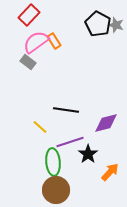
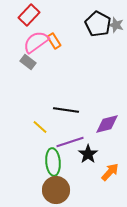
purple diamond: moved 1 px right, 1 px down
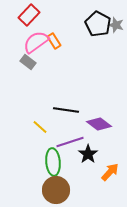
purple diamond: moved 8 px left; rotated 50 degrees clockwise
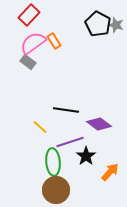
pink semicircle: moved 3 px left, 1 px down
black star: moved 2 px left, 2 px down
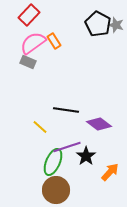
gray rectangle: rotated 14 degrees counterclockwise
purple line: moved 3 px left, 5 px down
green ellipse: rotated 28 degrees clockwise
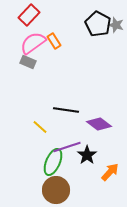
black star: moved 1 px right, 1 px up
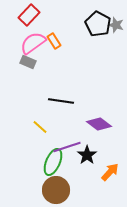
black line: moved 5 px left, 9 px up
